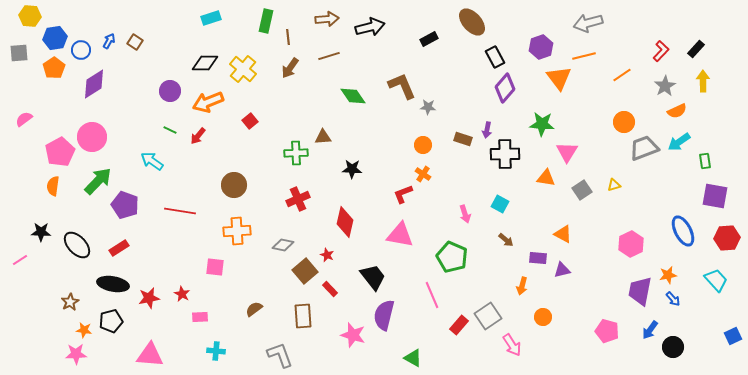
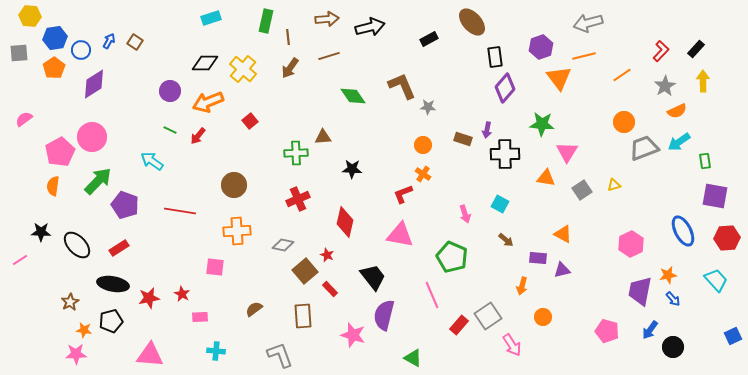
black rectangle at (495, 57): rotated 20 degrees clockwise
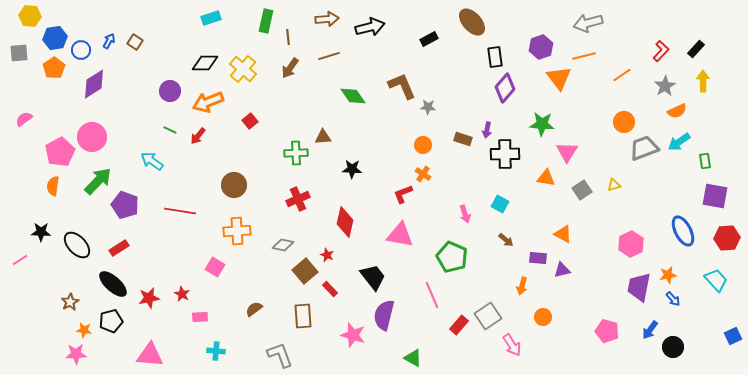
pink square at (215, 267): rotated 24 degrees clockwise
black ellipse at (113, 284): rotated 32 degrees clockwise
purple trapezoid at (640, 291): moved 1 px left, 4 px up
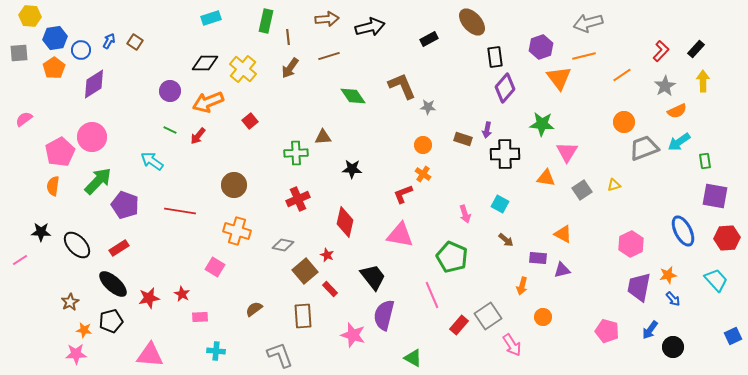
orange cross at (237, 231): rotated 20 degrees clockwise
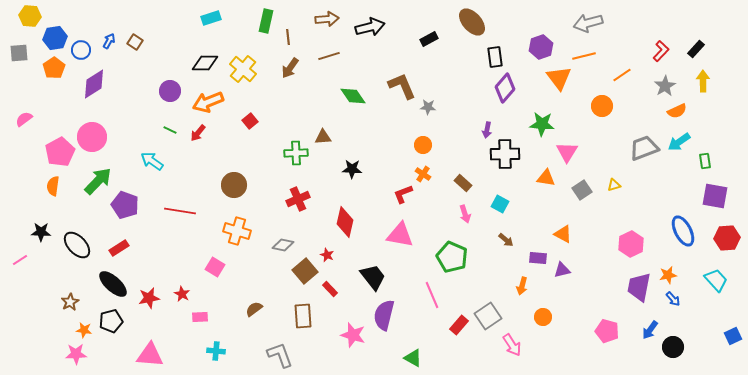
orange circle at (624, 122): moved 22 px left, 16 px up
red arrow at (198, 136): moved 3 px up
brown rectangle at (463, 139): moved 44 px down; rotated 24 degrees clockwise
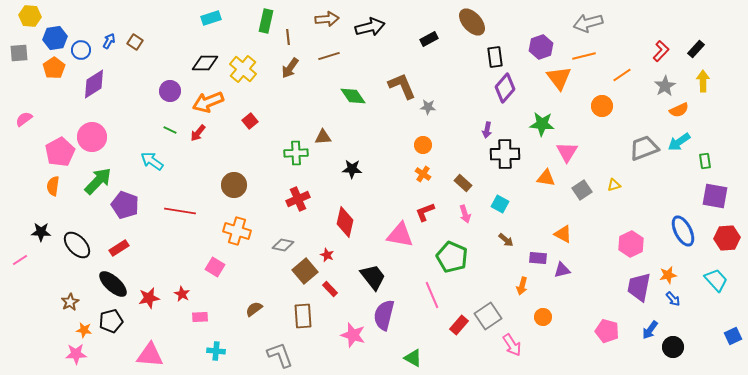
orange semicircle at (677, 111): moved 2 px right, 1 px up
red L-shape at (403, 194): moved 22 px right, 18 px down
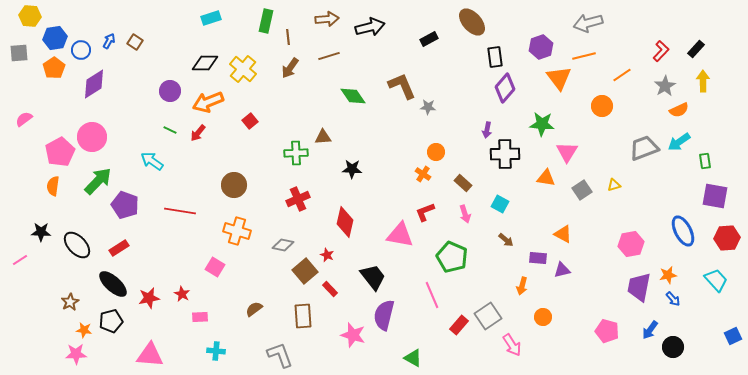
orange circle at (423, 145): moved 13 px right, 7 px down
pink hexagon at (631, 244): rotated 15 degrees clockwise
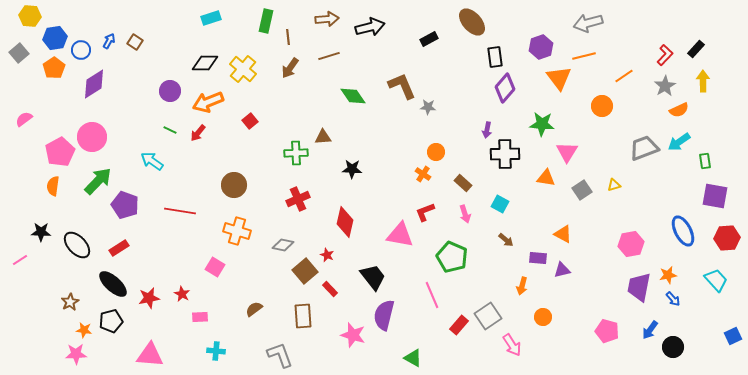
red L-shape at (661, 51): moved 4 px right, 4 px down
gray square at (19, 53): rotated 36 degrees counterclockwise
orange line at (622, 75): moved 2 px right, 1 px down
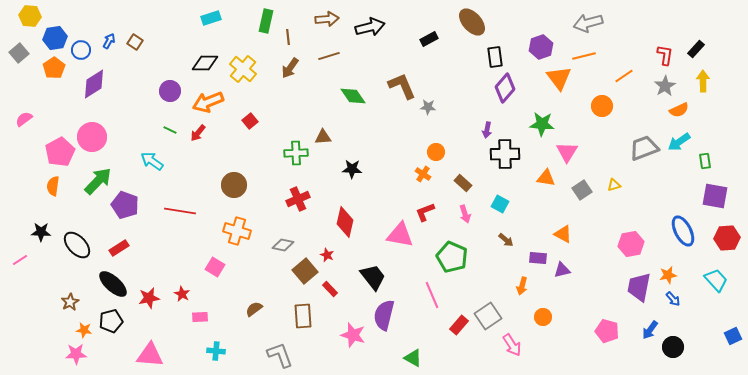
red L-shape at (665, 55): rotated 35 degrees counterclockwise
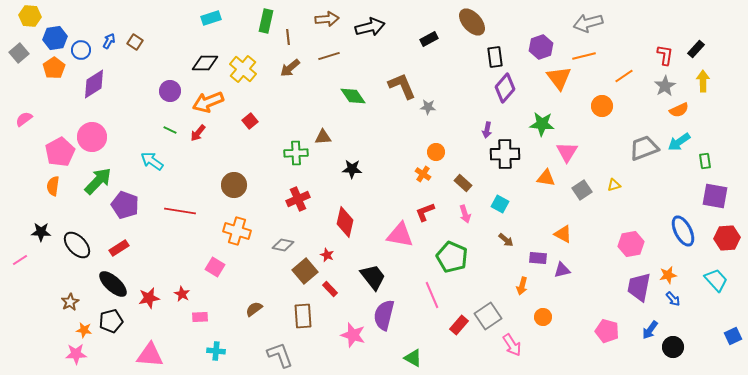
brown arrow at (290, 68): rotated 15 degrees clockwise
